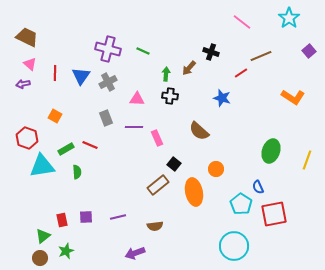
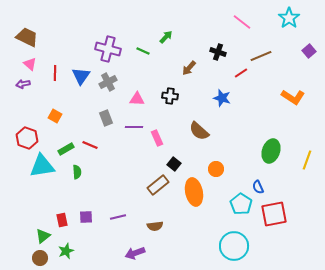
black cross at (211, 52): moved 7 px right
green arrow at (166, 74): moved 37 px up; rotated 40 degrees clockwise
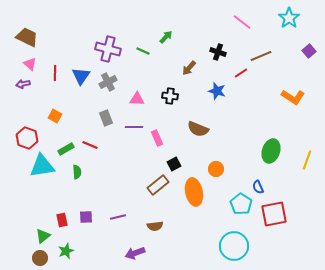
blue star at (222, 98): moved 5 px left, 7 px up
brown semicircle at (199, 131): moved 1 px left, 2 px up; rotated 20 degrees counterclockwise
black square at (174, 164): rotated 24 degrees clockwise
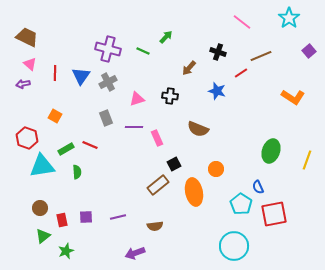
pink triangle at (137, 99): rotated 21 degrees counterclockwise
brown circle at (40, 258): moved 50 px up
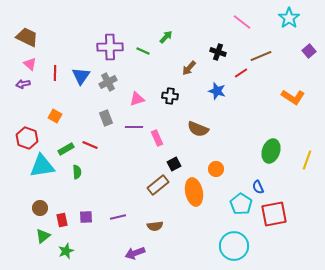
purple cross at (108, 49): moved 2 px right, 2 px up; rotated 15 degrees counterclockwise
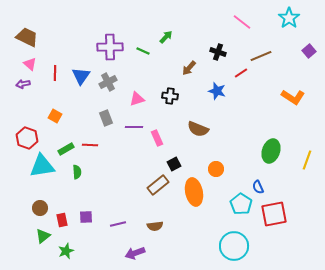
red line at (90, 145): rotated 21 degrees counterclockwise
purple line at (118, 217): moved 7 px down
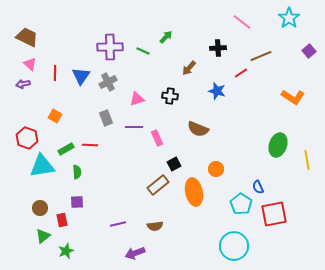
black cross at (218, 52): moved 4 px up; rotated 21 degrees counterclockwise
green ellipse at (271, 151): moved 7 px right, 6 px up
yellow line at (307, 160): rotated 30 degrees counterclockwise
purple square at (86, 217): moved 9 px left, 15 px up
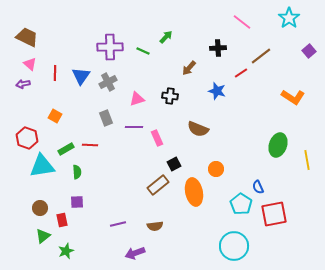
brown line at (261, 56): rotated 15 degrees counterclockwise
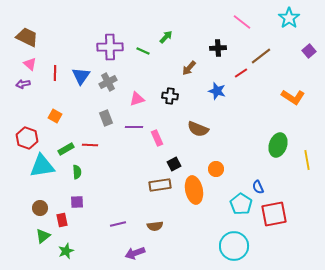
brown rectangle at (158, 185): moved 2 px right; rotated 30 degrees clockwise
orange ellipse at (194, 192): moved 2 px up
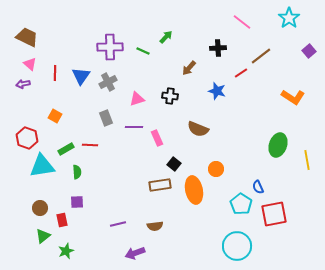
black square at (174, 164): rotated 24 degrees counterclockwise
cyan circle at (234, 246): moved 3 px right
